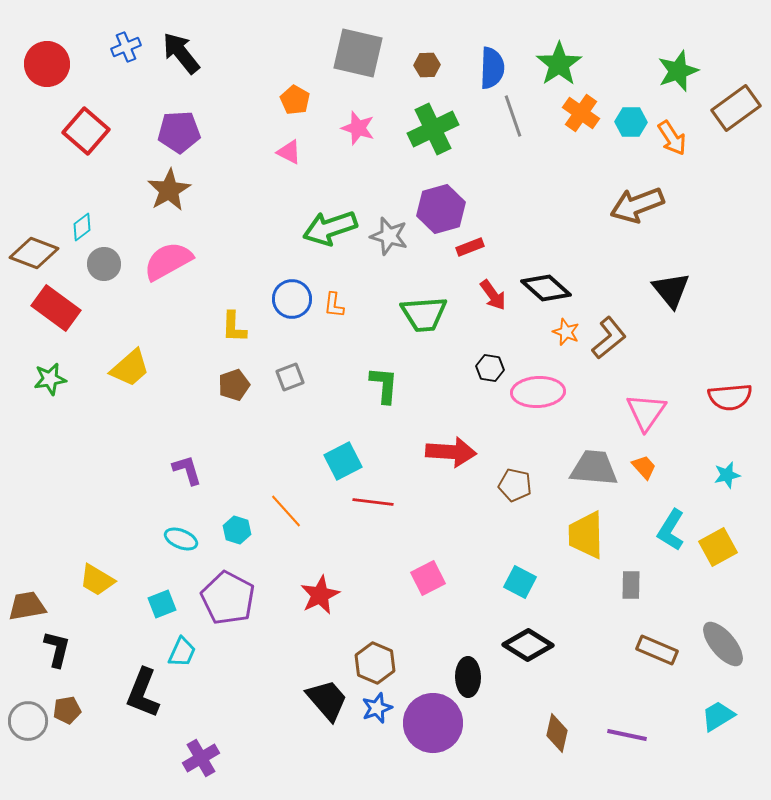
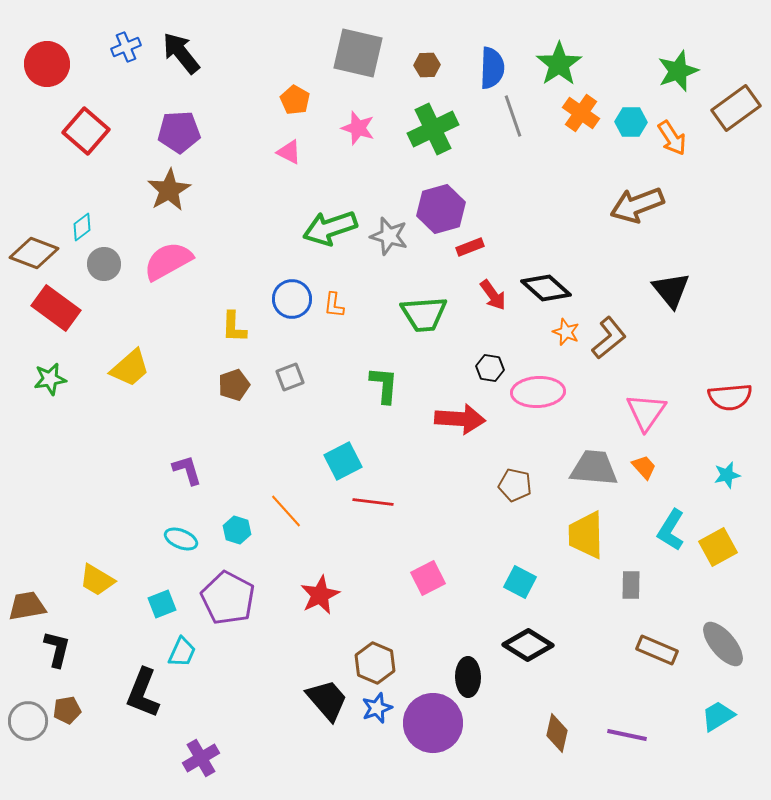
red arrow at (451, 452): moved 9 px right, 33 px up
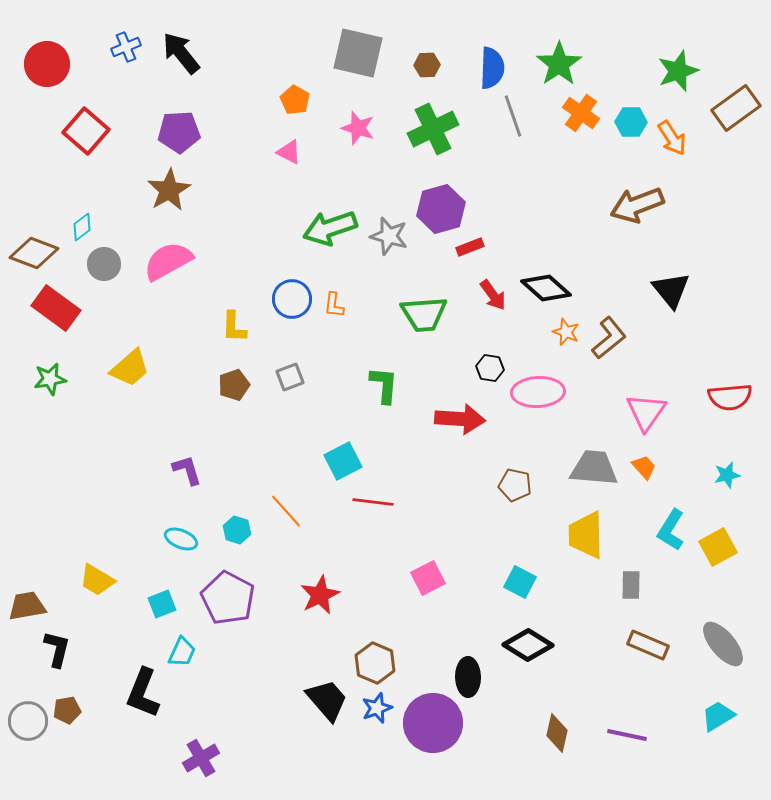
brown rectangle at (657, 650): moved 9 px left, 5 px up
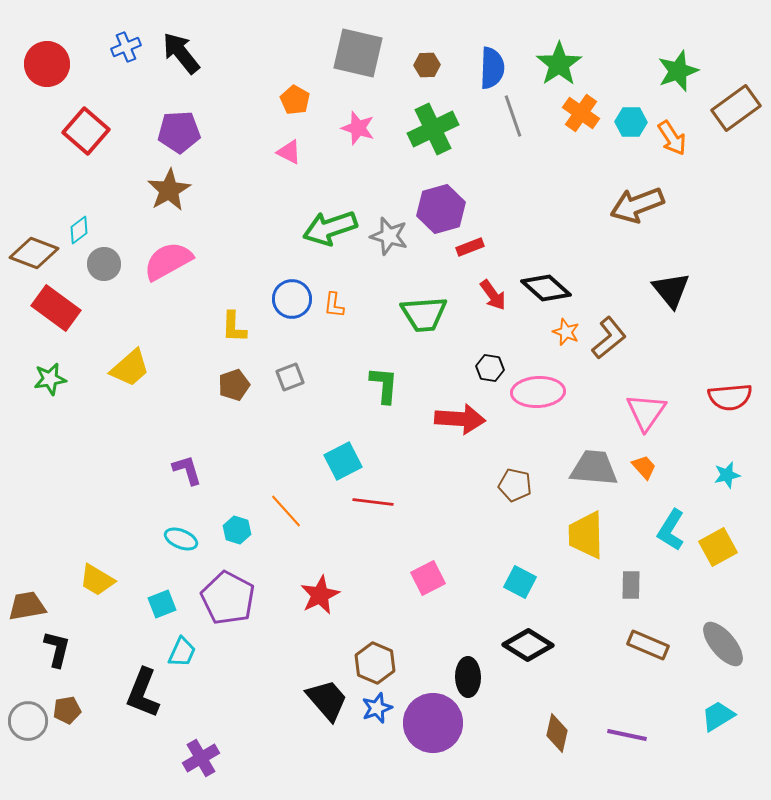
cyan diamond at (82, 227): moved 3 px left, 3 px down
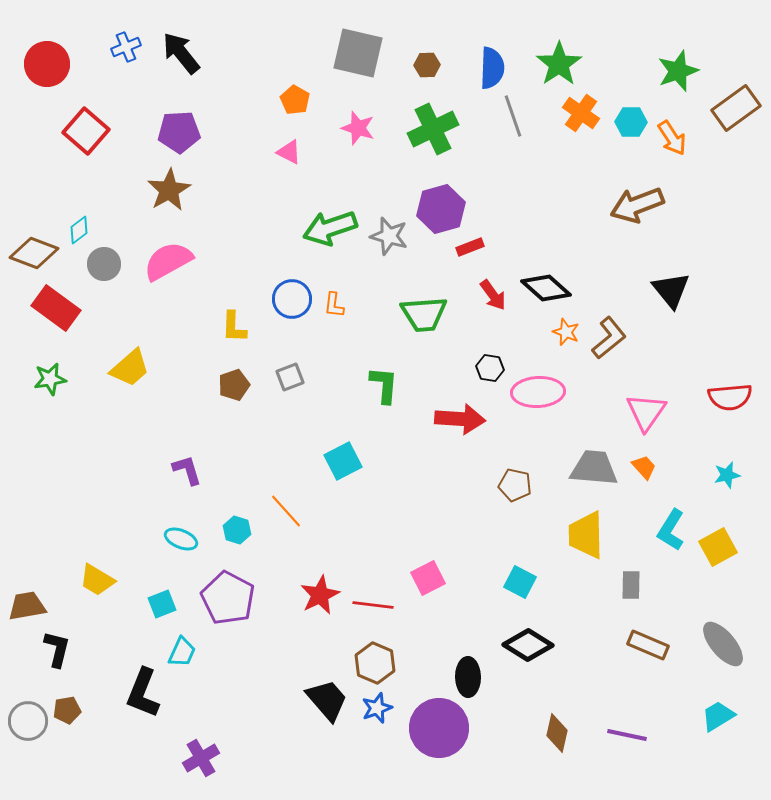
red line at (373, 502): moved 103 px down
purple circle at (433, 723): moved 6 px right, 5 px down
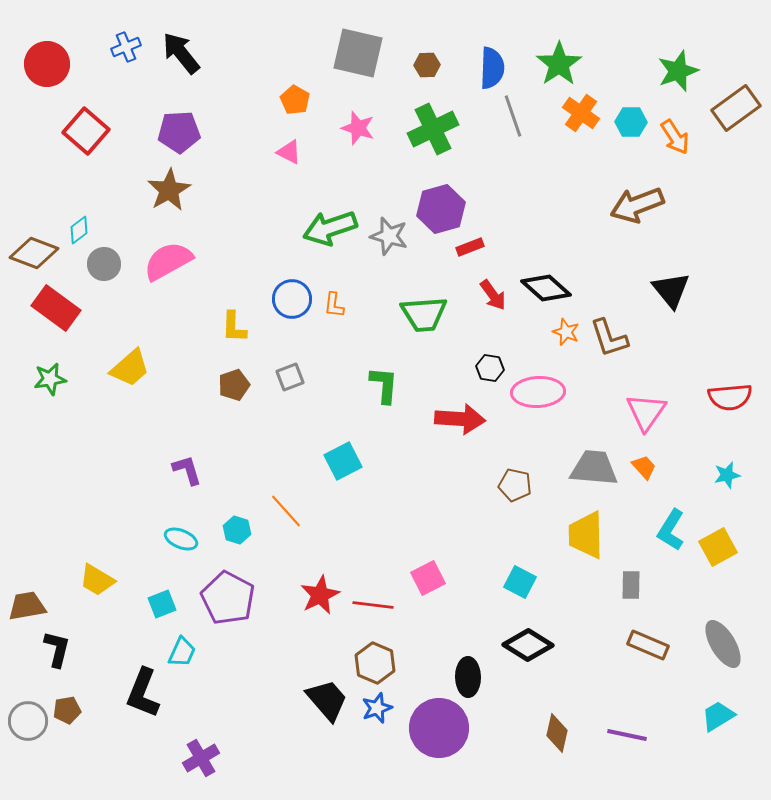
orange arrow at (672, 138): moved 3 px right, 1 px up
brown L-shape at (609, 338): rotated 111 degrees clockwise
gray ellipse at (723, 644): rotated 9 degrees clockwise
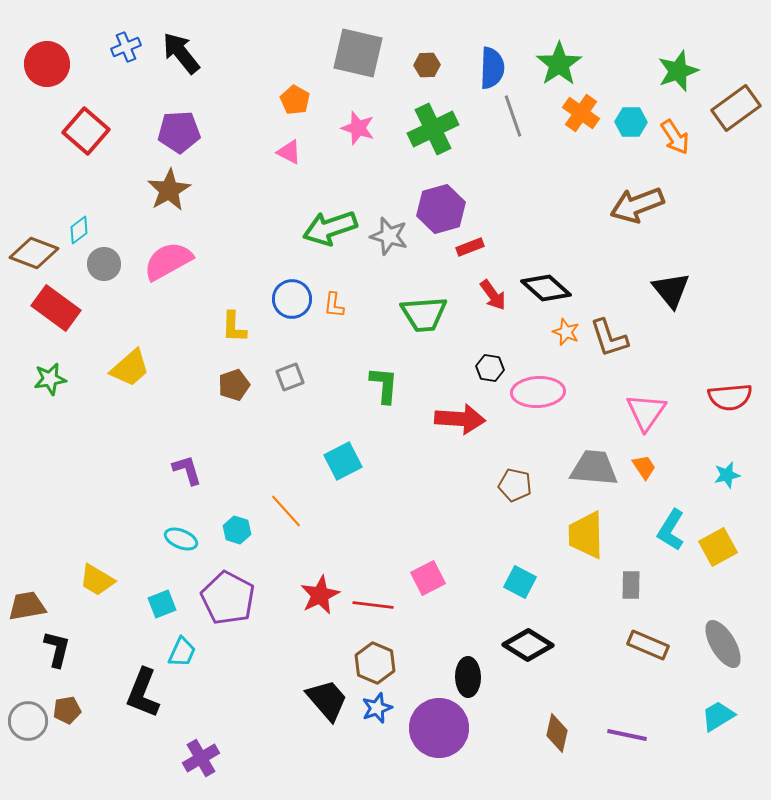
orange trapezoid at (644, 467): rotated 8 degrees clockwise
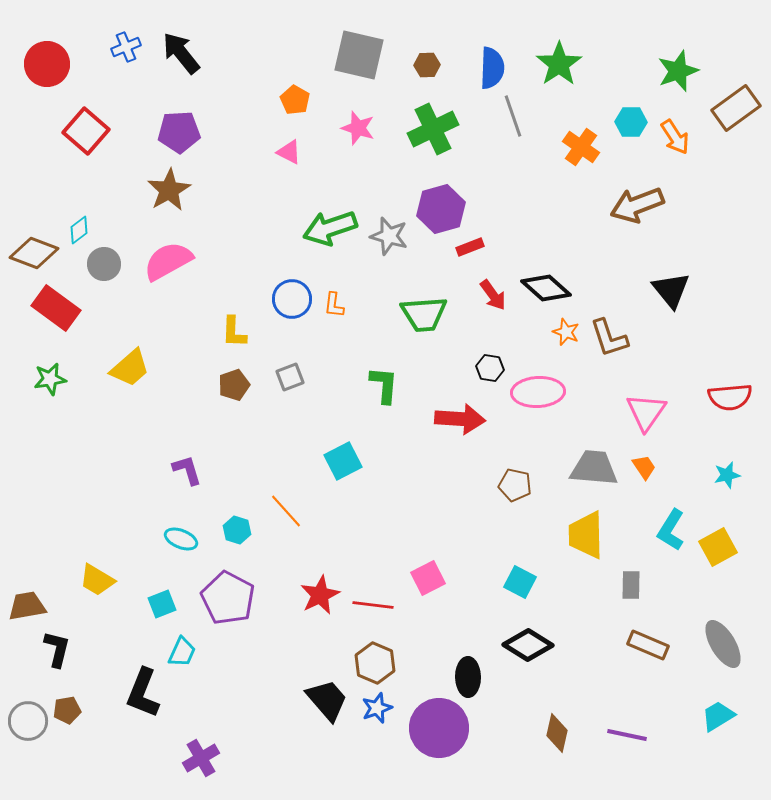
gray square at (358, 53): moved 1 px right, 2 px down
orange cross at (581, 113): moved 34 px down
yellow L-shape at (234, 327): moved 5 px down
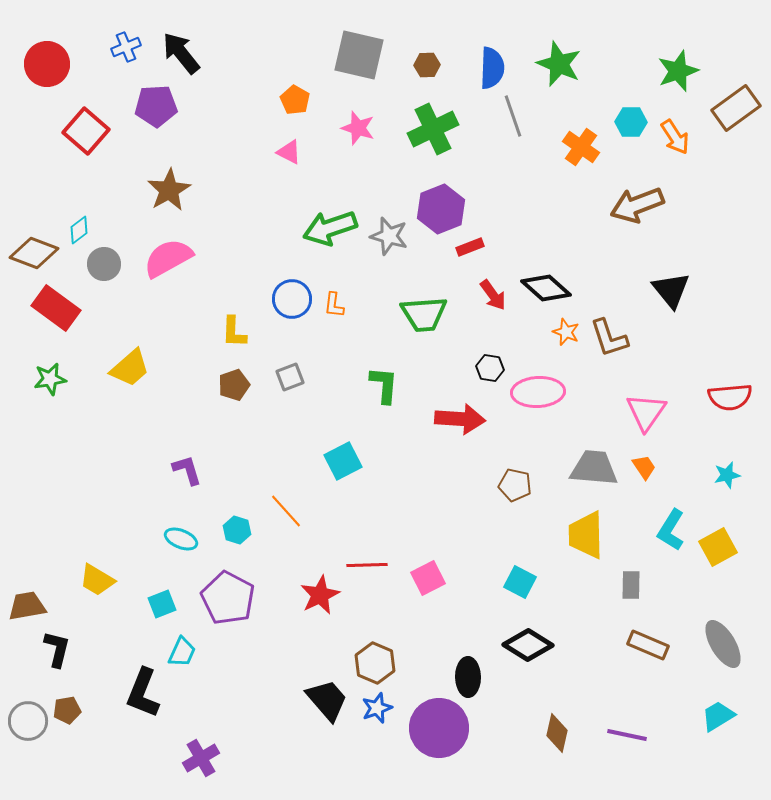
green star at (559, 64): rotated 15 degrees counterclockwise
purple pentagon at (179, 132): moved 23 px left, 26 px up
purple hexagon at (441, 209): rotated 6 degrees counterclockwise
pink semicircle at (168, 261): moved 3 px up
red line at (373, 605): moved 6 px left, 40 px up; rotated 9 degrees counterclockwise
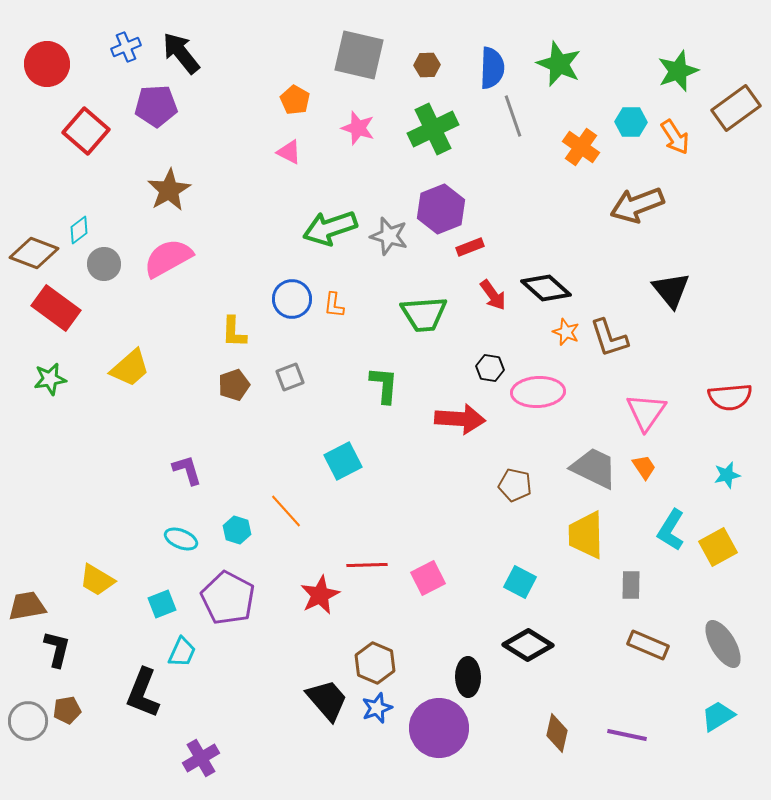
gray trapezoid at (594, 468): rotated 21 degrees clockwise
